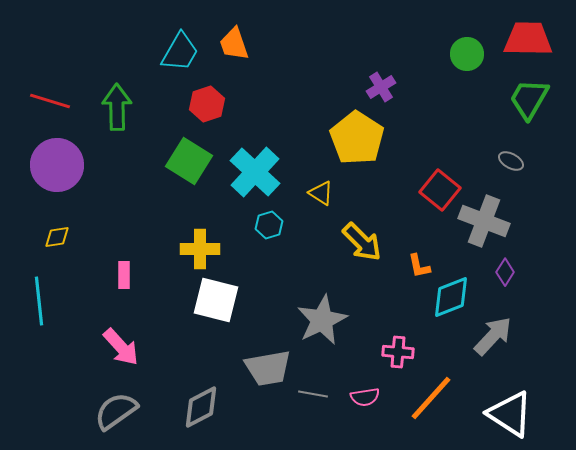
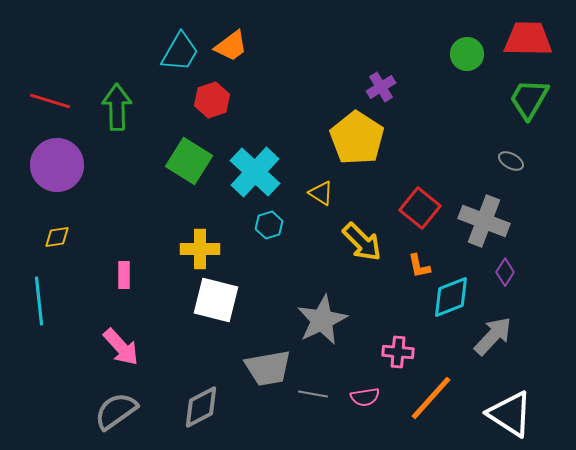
orange trapezoid: moved 3 px left, 2 px down; rotated 108 degrees counterclockwise
red hexagon: moved 5 px right, 4 px up
red square: moved 20 px left, 18 px down
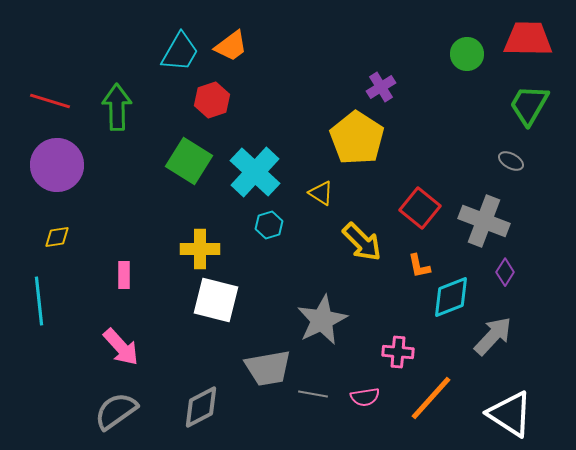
green trapezoid: moved 6 px down
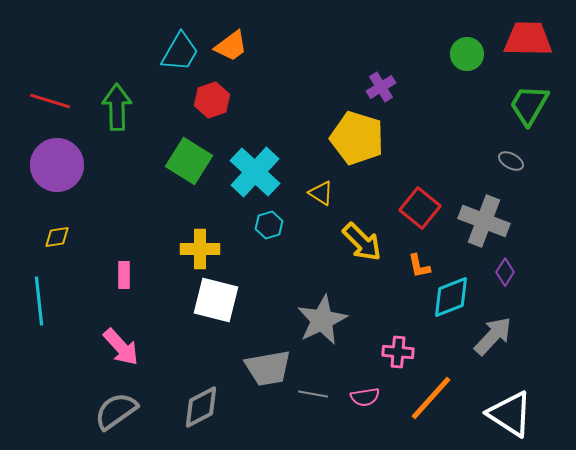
yellow pentagon: rotated 16 degrees counterclockwise
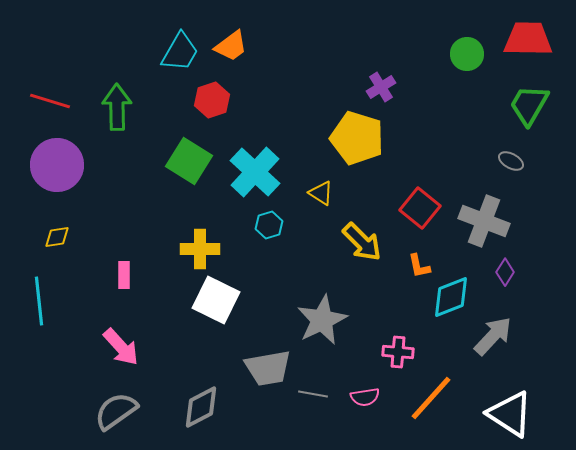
white square: rotated 12 degrees clockwise
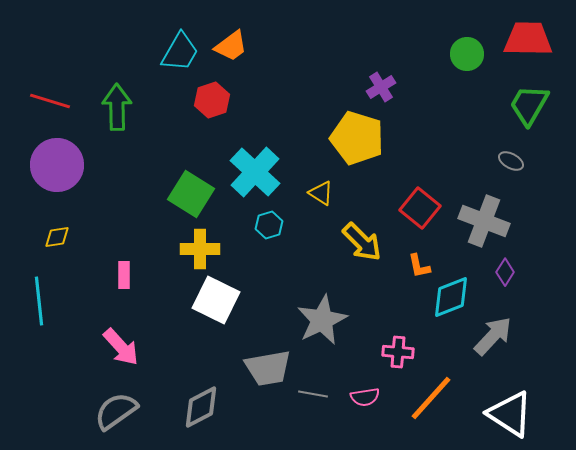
green square: moved 2 px right, 33 px down
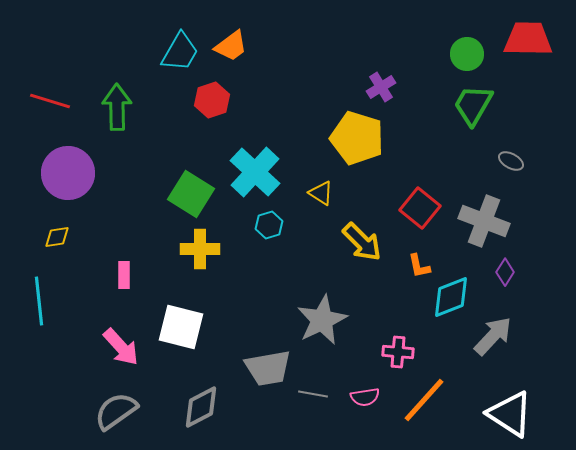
green trapezoid: moved 56 px left
purple circle: moved 11 px right, 8 px down
white square: moved 35 px left, 27 px down; rotated 12 degrees counterclockwise
orange line: moved 7 px left, 2 px down
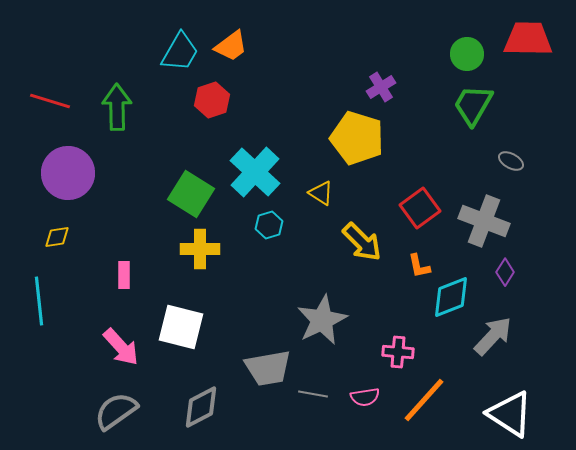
red square: rotated 15 degrees clockwise
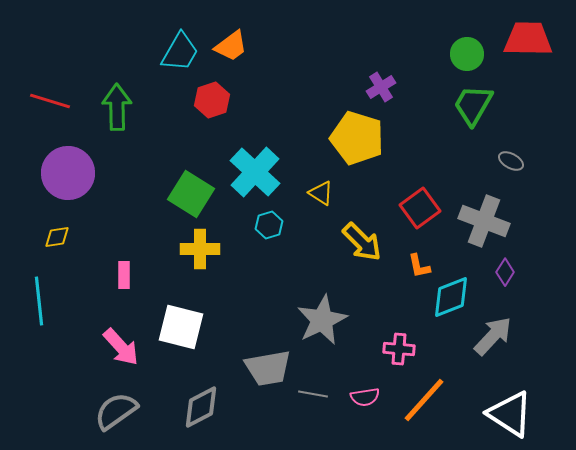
pink cross: moved 1 px right, 3 px up
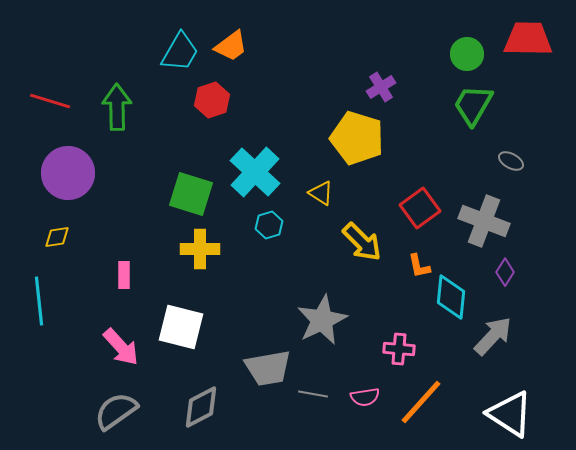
green square: rotated 15 degrees counterclockwise
cyan diamond: rotated 63 degrees counterclockwise
orange line: moved 3 px left, 2 px down
